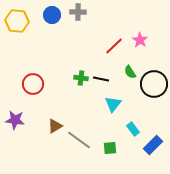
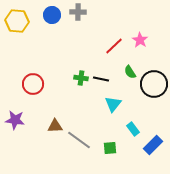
brown triangle: rotated 28 degrees clockwise
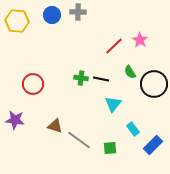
brown triangle: rotated 21 degrees clockwise
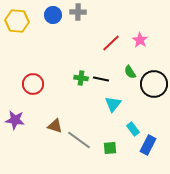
blue circle: moved 1 px right
red line: moved 3 px left, 3 px up
blue rectangle: moved 5 px left; rotated 18 degrees counterclockwise
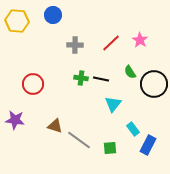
gray cross: moved 3 px left, 33 px down
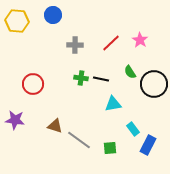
cyan triangle: rotated 42 degrees clockwise
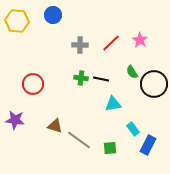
gray cross: moved 5 px right
green semicircle: moved 2 px right
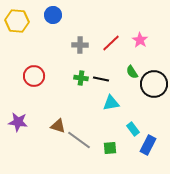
red circle: moved 1 px right, 8 px up
cyan triangle: moved 2 px left, 1 px up
purple star: moved 3 px right, 2 px down
brown triangle: moved 3 px right
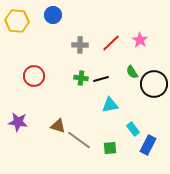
black line: rotated 28 degrees counterclockwise
cyan triangle: moved 1 px left, 2 px down
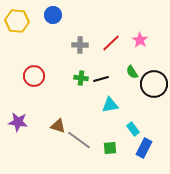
blue rectangle: moved 4 px left, 3 px down
